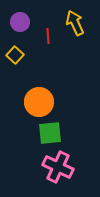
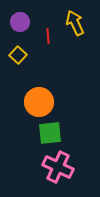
yellow square: moved 3 px right
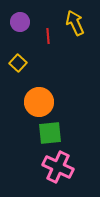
yellow square: moved 8 px down
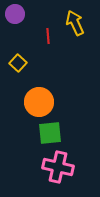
purple circle: moved 5 px left, 8 px up
pink cross: rotated 12 degrees counterclockwise
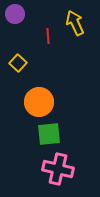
green square: moved 1 px left, 1 px down
pink cross: moved 2 px down
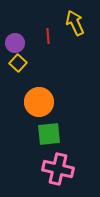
purple circle: moved 29 px down
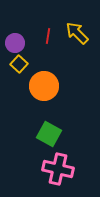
yellow arrow: moved 2 px right, 10 px down; rotated 20 degrees counterclockwise
red line: rotated 14 degrees clockwise
yellow square: moved 1 px right, 1 px down
orange circle: moved 5 px right, 16 px up
green square: rotated 35 degrees clockwise
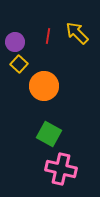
purple circle: moved 1 px up
pink cross: moved 3 px right
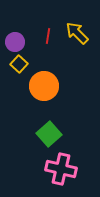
green square: rotated 20 degrees clockwise
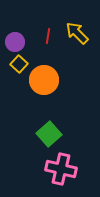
orange circle: moved 6 px up
